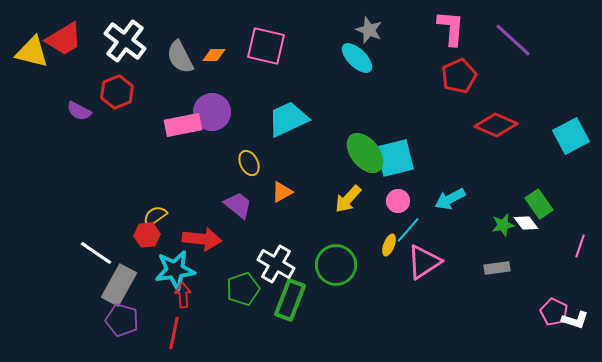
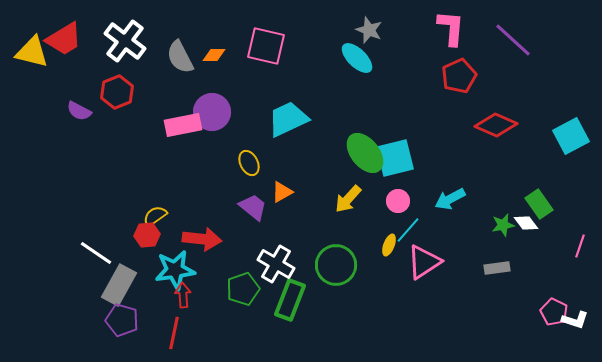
purple trapezoid at (238, 205): moved 15 px right, 2 px down
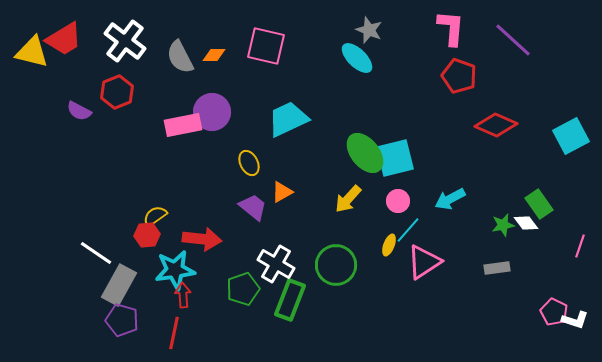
red pentagon at (459, 76): rotated 28 degrees counterclockwise
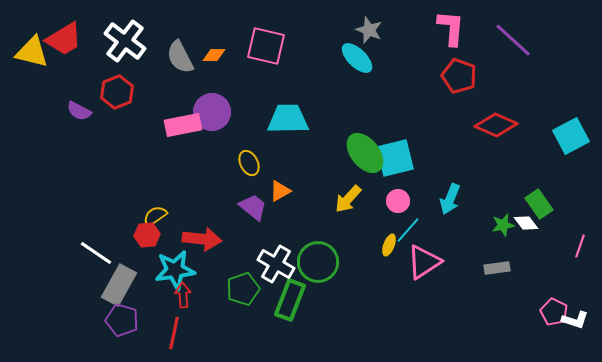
cyan trapezoid at (288, 119): rotated 24 degrees clockwise
orange triangle at (282, 192): moved 2 px left, 1 px up
cyan arrow at (450, 199): rotated 40 degrees counterclockwise
green circle at (336, 265): moved 18 px left, 3 px up
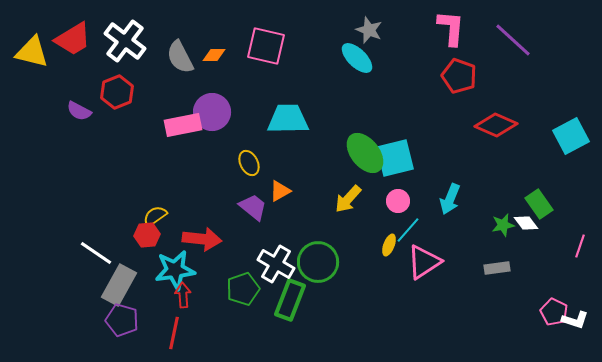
red trapezoid at (64, 39): moved 9 px right
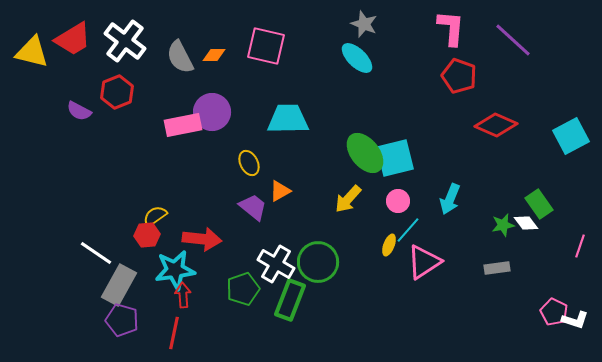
gray star at (369, 30): moved 5 px left, 6 px up
